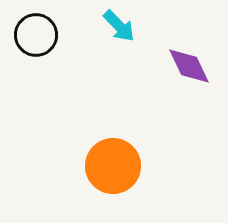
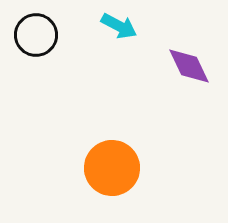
cyan arrow: rotated 18 degrees counterclockwise
orange circle: moved 1 px left, 2 px down
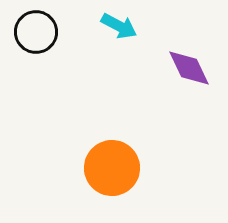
black circle: moved 3 px up
purple diamond: moved 2 px down
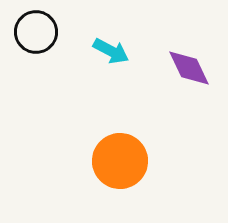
cyan arrow: moved 8 px left, 25 px down
orange circle: moved 8 px right, 7 px up
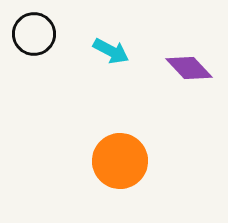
black circle: moved 2 px left, 2 px down
purple diamond: rotated 18 degrees counterclockwise
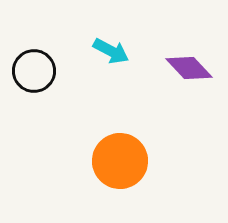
black circle: moved 37 px down
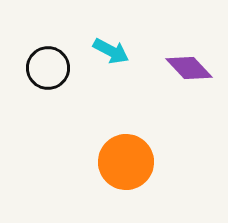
black circle: moved 14 px right, 3 px up
orange circle: moved 6 px right, 1 px down
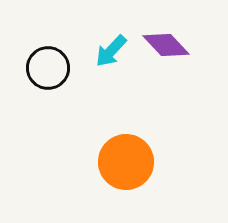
cyan arrow: rotated 105 degrees clockwise
purple diamond: moved 23 px left, 23 px up
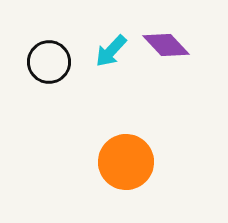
black circle: moved 1 px right, 6 px up
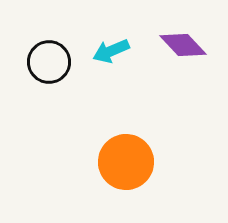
purple diamond: moved 17 px right
cyan arrow: rotated 24 degrees clockwise
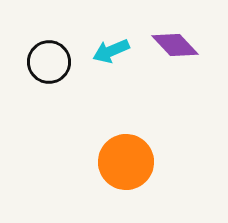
purple diamond: moved 8 px left
